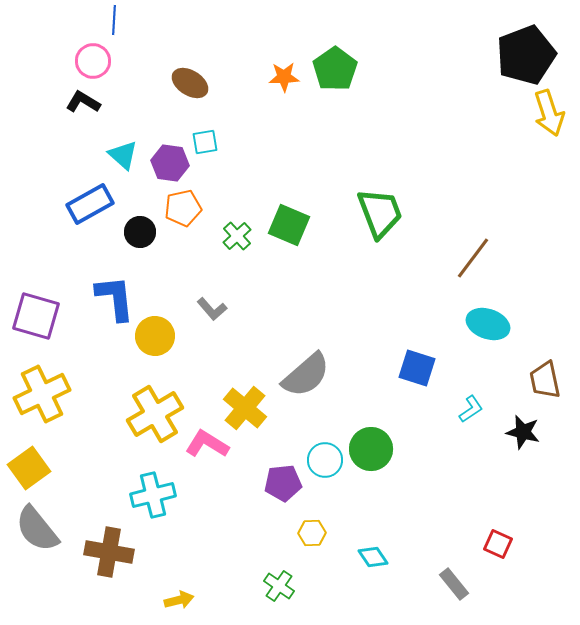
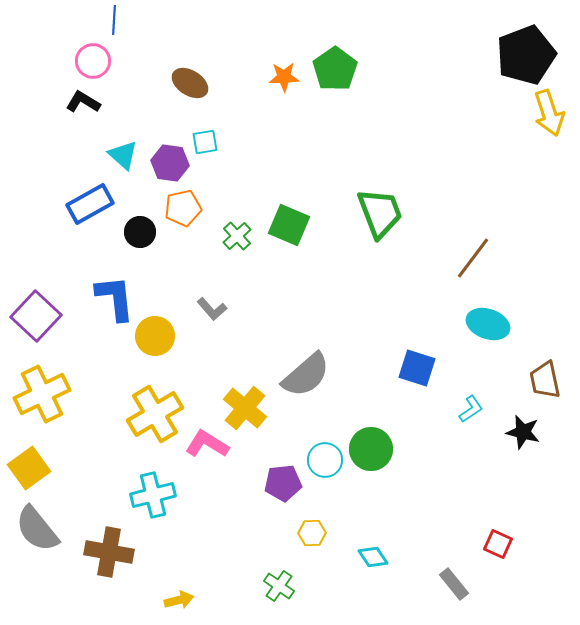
purple square at (36, 316): rotated 27 degrees clockwise
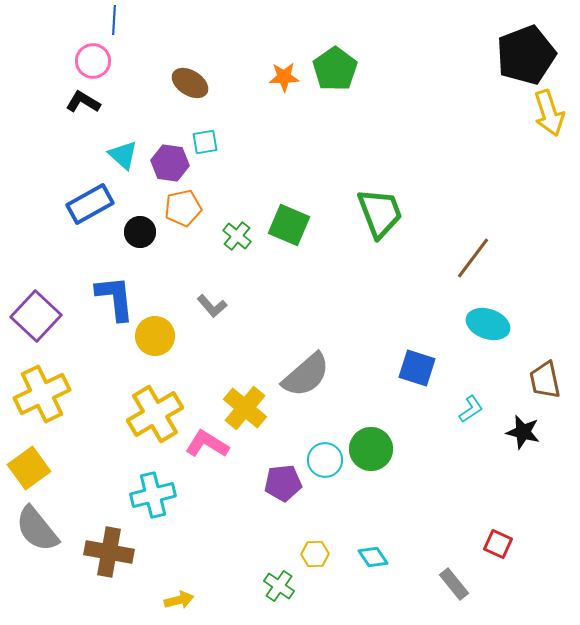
green cross at (237, 236): rotated 8 degrees counterclockwise
gray L-shape at (212, 309): moved 3 px up
yellow hexagon at (312, 533): moved 3 px right, 21 px down
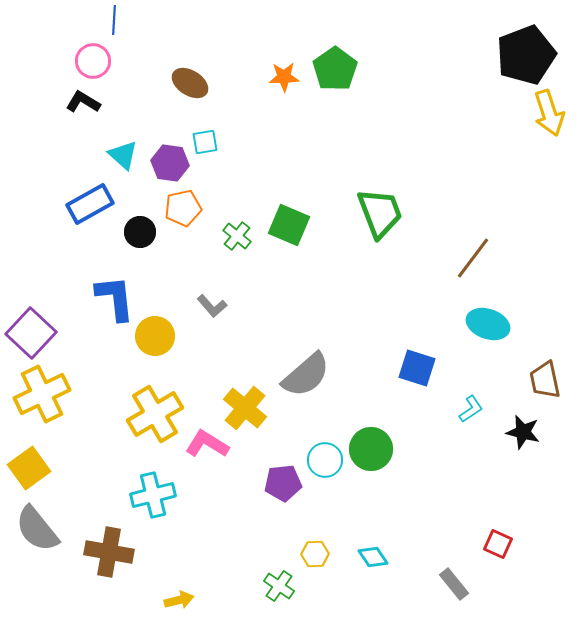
purple square at (36, 316): moved 5 px left, 17 px down
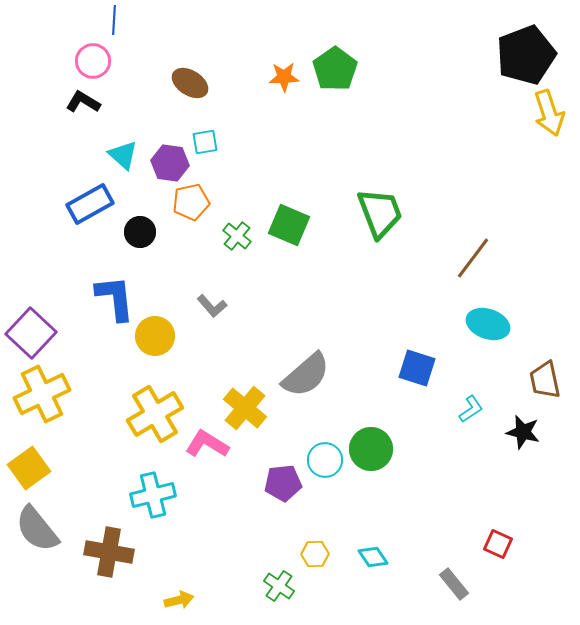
orange pentagon at (183, 208): moved 8 px right, 6 px up
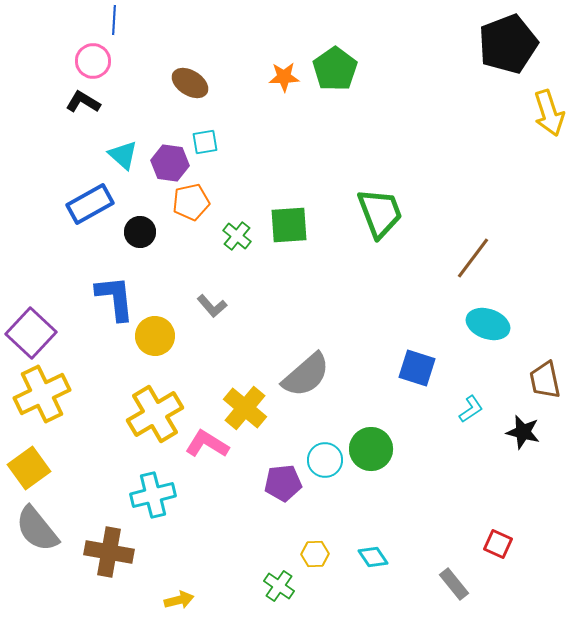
black pentagon at (526, 55): moved 18 px left, 11 px up
green square at (289, 225): rotated 27 degrees counterclockwise
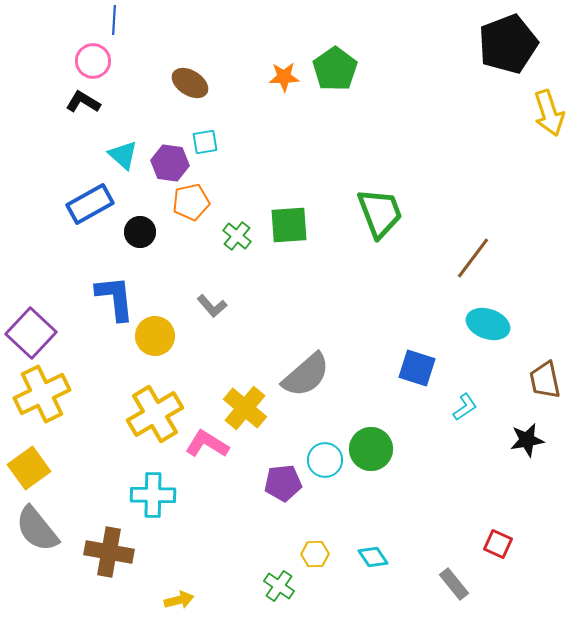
cyan L-shape at (471, 409): moved 6 px left, 2 px up
black star at (523, 432): moved 4 px right, 8 px down; rotated 24 degrees counterclockwise
cyan cross at (153, 495): rotated 15 degrees clockwise
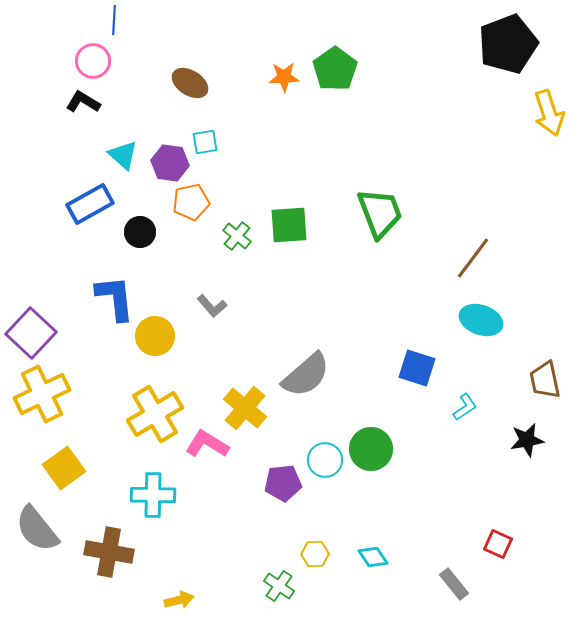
cyan ellipse at (488, 324): moved 7 px left, 4 px up
yellow square at (29, 468): moved 35 px right
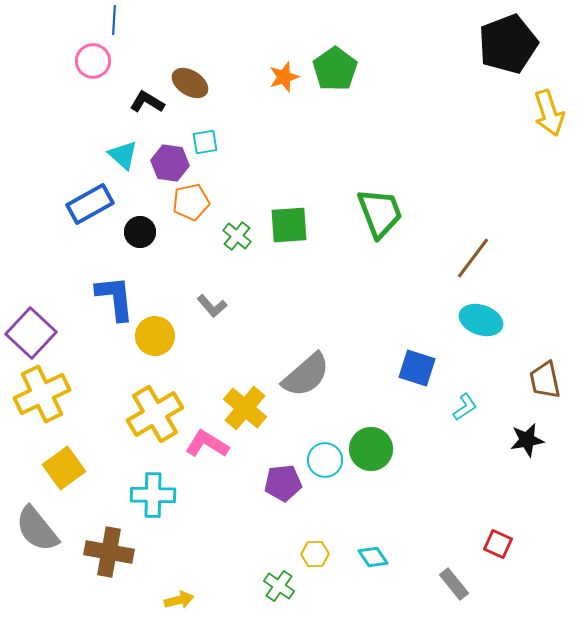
orange star at (284, 77): rotated 16 degrees counterclockwise
black L-shape at (83, 102): moved 64 px right
